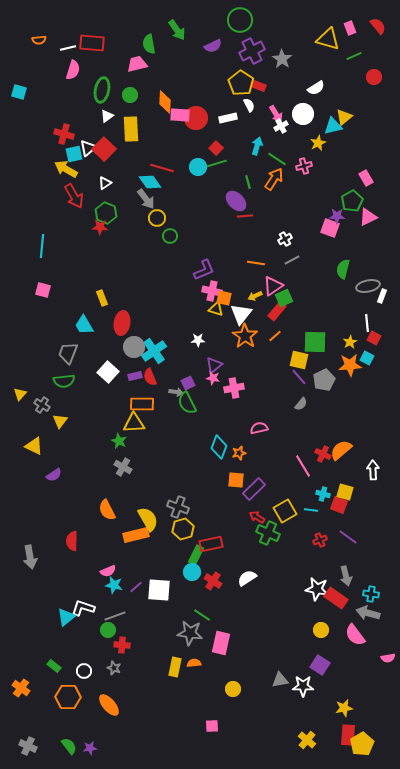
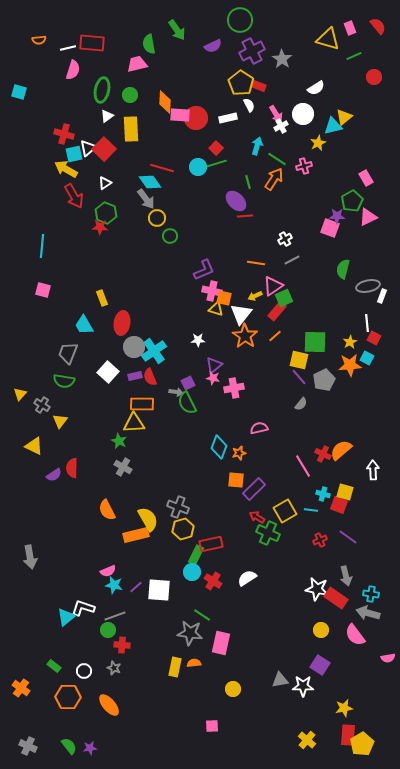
green semicircle at (64, 381): rotated 15 degrees clockwise
red semicircle at (72, 541): moved 73 px up
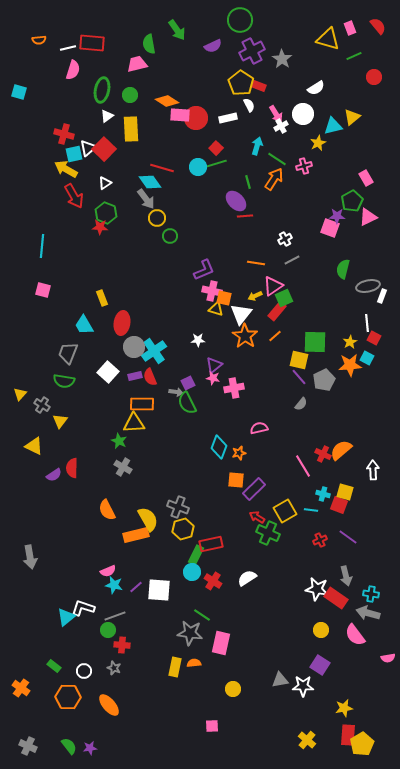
orange diamond at (165, 102): moved 2 px right, 1 px up; rotated 60 degrees counterclockwise
yellow triangle at (344, 117): moved 8 px right
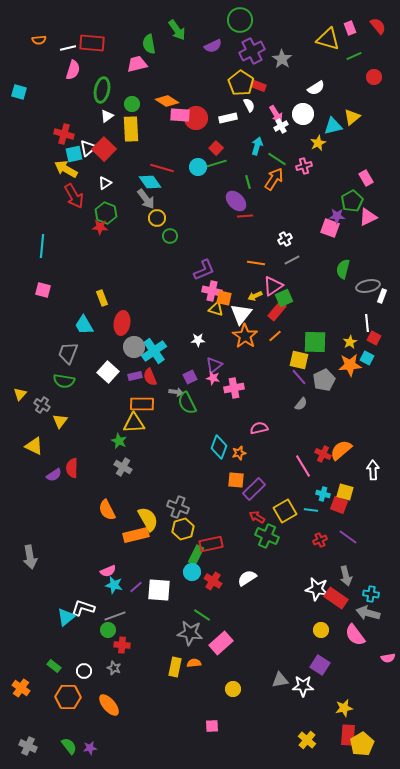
green circle at (130, 95): moved 2 px right, 9 px down
purple square at (188, 383): moved 2 px right, 6 px up
green cross at (268, 533): moved 1 px left, 3 px down
pink rectangle at (221, 643): rotated 35 degrees clockwise
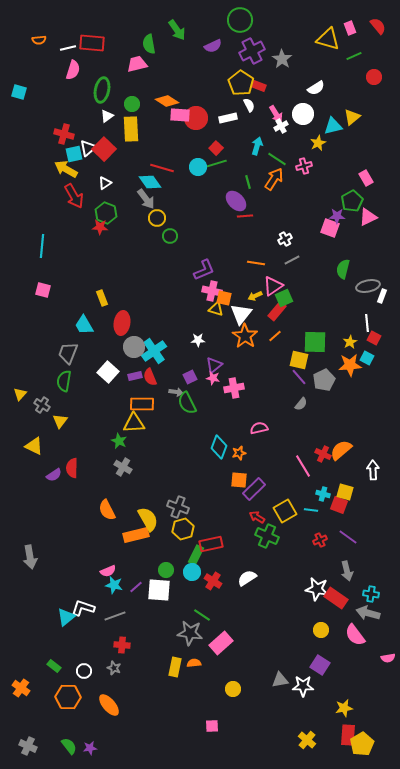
green semicircle at (64, 381): rotated 90 degrees clockwise
orange square at (236, 480): moved 3 px right
gray arrow at (346, 576): moved 1 px right, 5 px up
green circle at (108, 630): moved 58 px right, 60 px up
